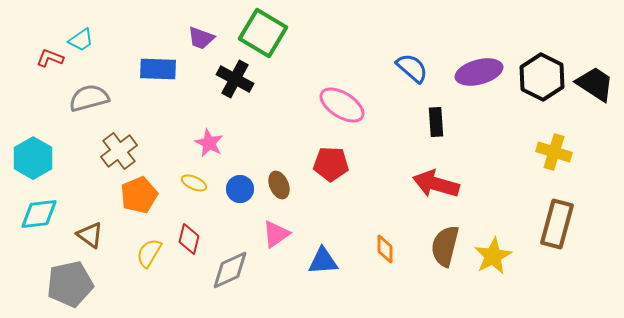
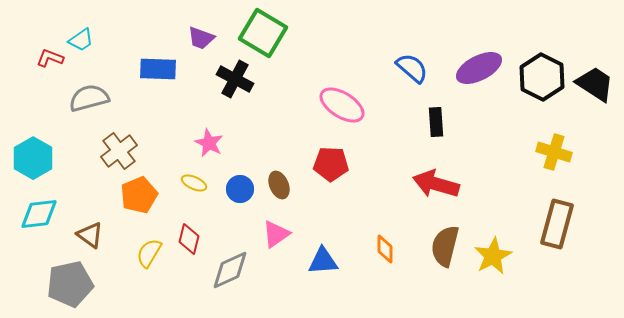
purple ellipse: moved 4 px up; rotated 12 degrees counterclockwise
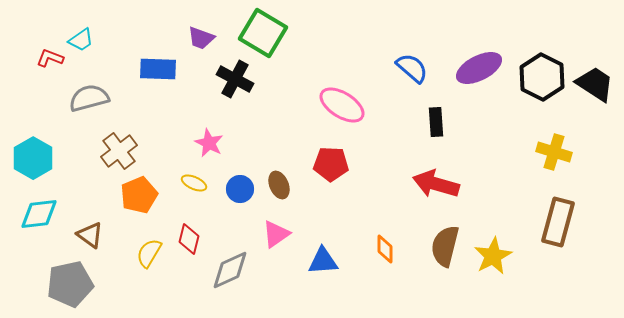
brown rectangle: moved 1 px right, 2 px up
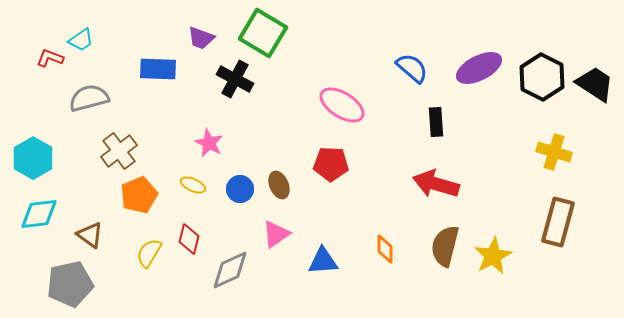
yellow ellipse: moved 1 px left, 2 px down
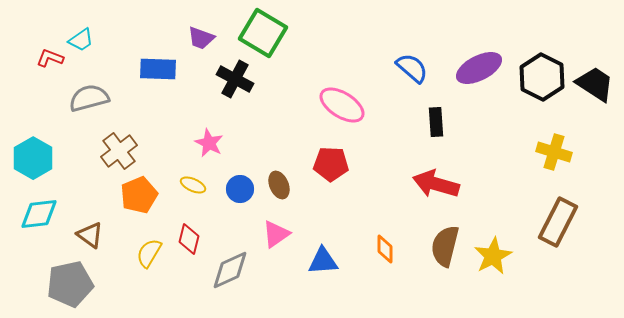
brown rectangle: rotated 12 degrees clockwise
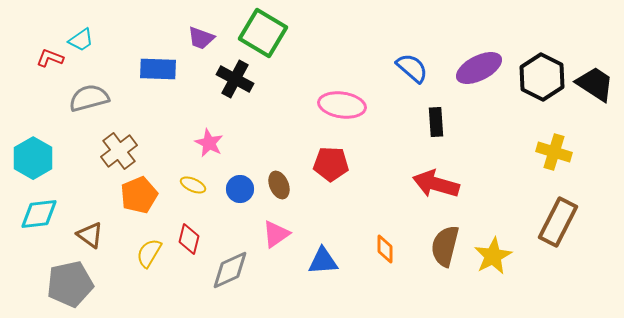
pink ellipse: rotated 24 degrees counterclockwise
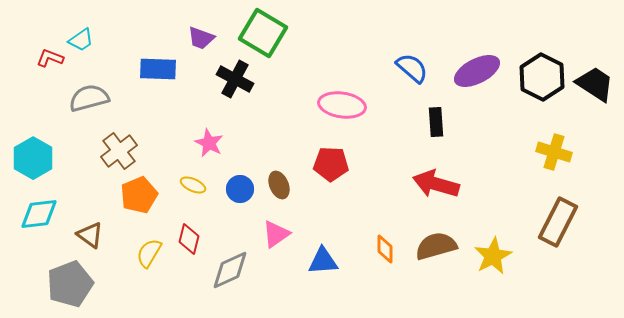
purple ellipse: moved 2 px left, 3 px down
brown semicircle: moved 9 px left; rotated 60 degrees clockwise
gray pentagon: rotated 9 degrees counterclockwise
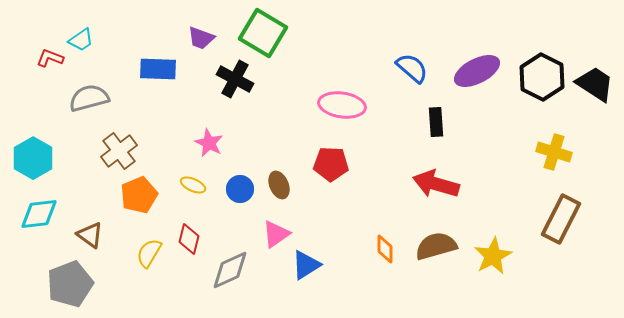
brown rectangle: moved 3 px right, 3 px up
blue triangle: moved 17 px left, 4 px down; rotated 28 degrees counterclockwise
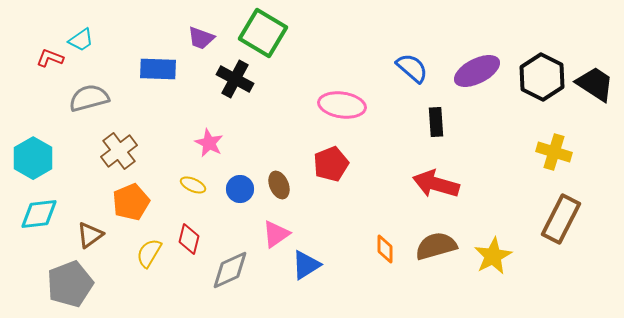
red pentagon: rotated 24 degrees counterclockwise
orange pentagon: moved 8 px left, 7 px down
brown triangle: rotated 48 degrees clockwise
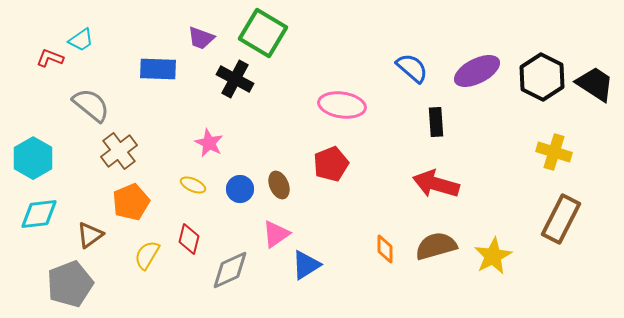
gray semicircle: moved 2 px right, 7 px down; rotated 54 degrees clockwise
yellow semicircle: moved 2 px left, 2 px down
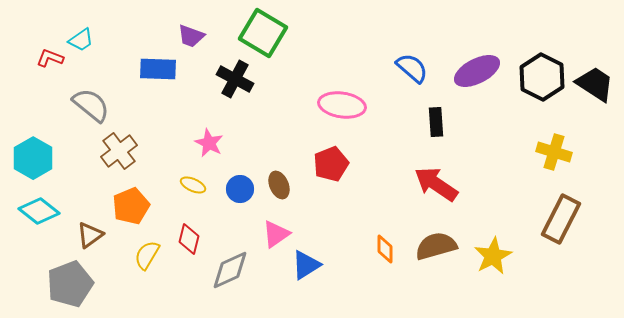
purple trapezoid: moved 10 px left, 2 px up
red arrow: rotated 18 degrees clockwise
orange pentagon: moved 4 px down
cyan diamond: moved 3 px up; rotated 45 degrees clockwise
